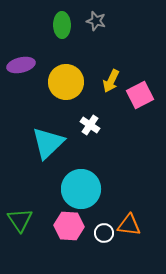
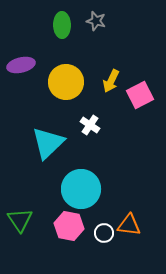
pink hexagon: rotated 8 degrees clockwise
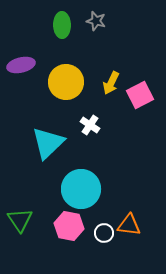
yellow arrow: moved 2 px down
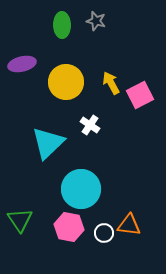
purple ellipse: moved 1 px right, 1 px up
yellow arrow: rotated 125 degrees clockwise
pink hexagon: moved 1 px down
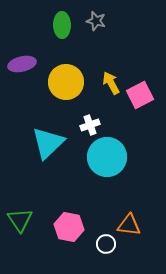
white cross: rotated 36 degrees clockwise
cyan circle: moved 26 px right, 32 px up
white circle: moved 2 px right, 11 px down
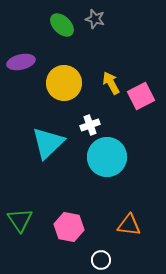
gray star: moved 1 px left, 2 px up
green ellipse: rotated 45 degrees counterclockwise
purple ellipse: moved 1 px left, 2 px up
yellow circle: moved 2 px left, 1 px down
pink square: moved 1 px right, 1 px down
white circle: moved 5 px left, 16 px down
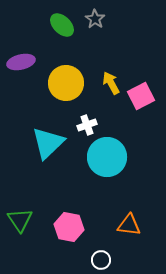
gray star: rotated 18 degrees clockwise
yellow circle: moved 2 px right
white cross: moved 3 px left
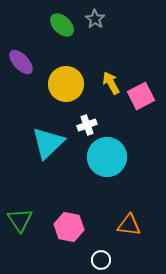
purple ellipse: rotated 60 degrees clockwise
yellow circle: moved 1 px down
